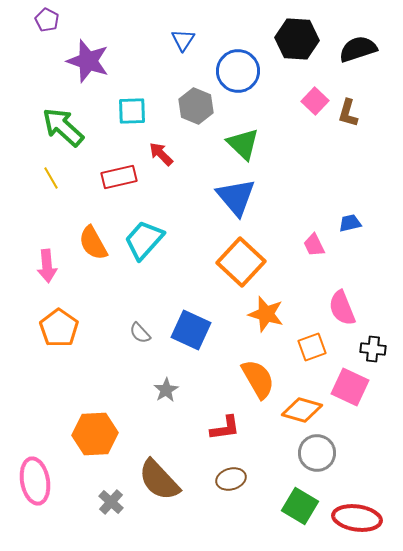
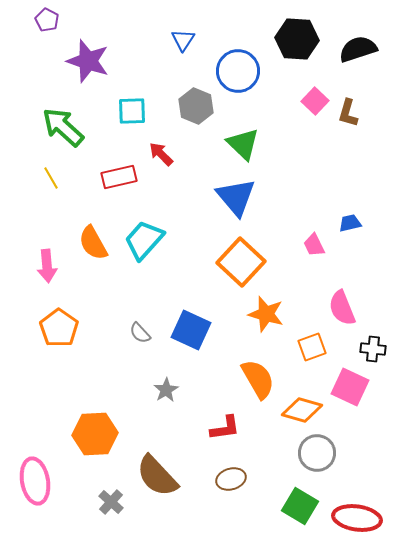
brown semicircle at (159, 480): moved 2 px left, 4 px up
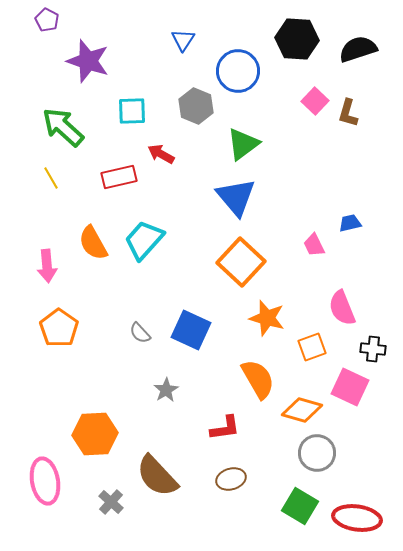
green triangle at (243, 144): rotated 39 degrees clockwise
red arrow at (161, 154): rotated 16 degrees counterclockwise
orange star at (266, 314): moved 1 px right, 4 px down
pink ellipse at (35, 481): moved 10 px right
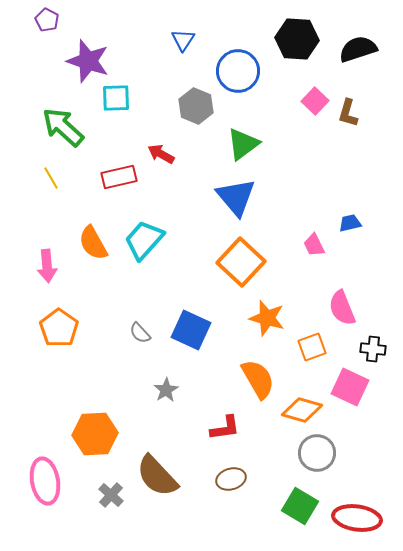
cyan square at (132, 111): moved 16 px left, 13 px up
gray cross at (111, 502): moved 7 px up
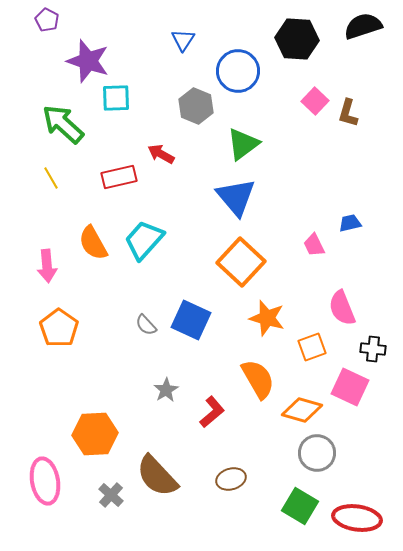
black semicircle at (358, 49): moved 5 px right, 23 px up
green arrow at (63, 127): moved 3 px up
blue square at (191, 330): moved 10 px up
gray semicircle at (140, 333): moved 6 px right, 8 px up
red L-shape at (225, 428): moved 13 px left, 16 px up; rotated 32 degrees counterclockwise
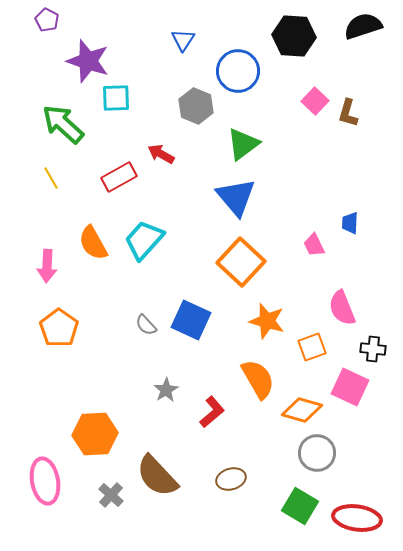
black hexagon at (297, 39): moved 3 px left, 3 px up
red rectangle at (119, 177): rotated 16 degrees counterclockwise
blue trapezoid at (350, 223): rotated 75 degrees counterclockwise
pink arrow at (47, 266): rotated 8 degrees clockwise
orange star at (267, 318): moved 3 px down
